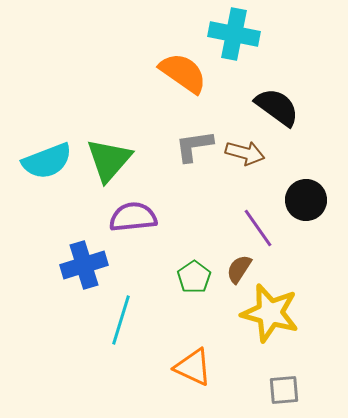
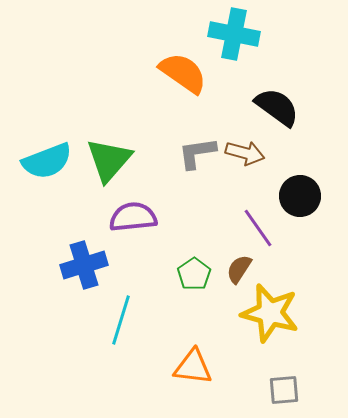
gray L-shape: moved 3 px right, 7 px down
black circle: moved 6 px left, 4 px up
green pentagon: moved 3 px up
orange triangle: rotated 18 degrees counterclockwise
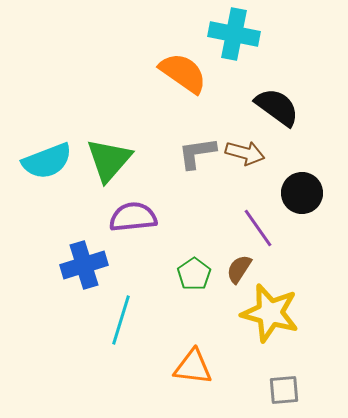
black circle: moved 2 px right, 3 px up
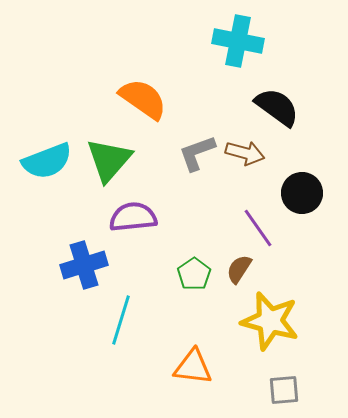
cyan cross: moved 4 px right, 7 px down
orange semicircle: moved 40 px left, 26 px down
gray L-shape: rotated 12 degrees counterclockwise
yellow star: moved 8 px down
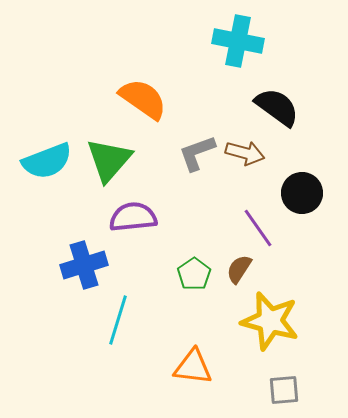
cyan line: moved 3 px left
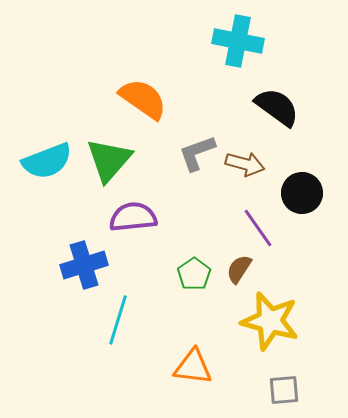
brown arrow: moved 11 px down
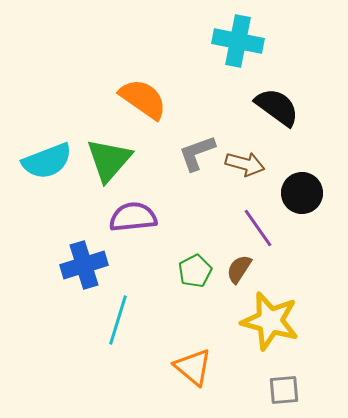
green pentagon: moved 1 px right, 3 px up; rotated 8 degrees clockwise
orange triangle: rotated 33 degrees clockwise
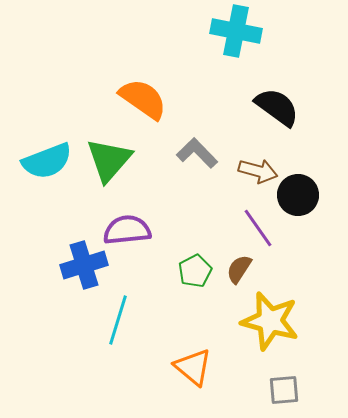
cyan cross: moved 2 px left, 10 px up
gray L-shape: rotated 66 degrees clockwise
brown arrow: moved 13 px right, 7 px down
black circle: moved 4 px left, 2 px down
purple semicircle: moved 6 px left, 13 px down
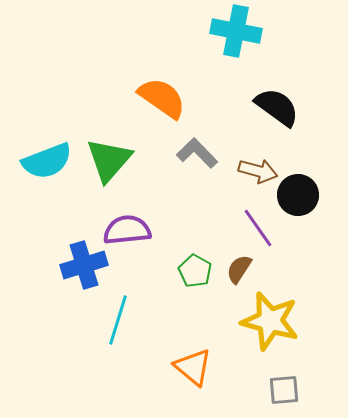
orange semicircle: moved 19 px right, 1 px up
green pentagon: rotated 16 degrees counterclockwise
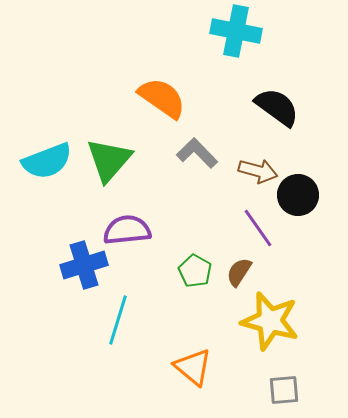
brown semicircle: moved 3 px down
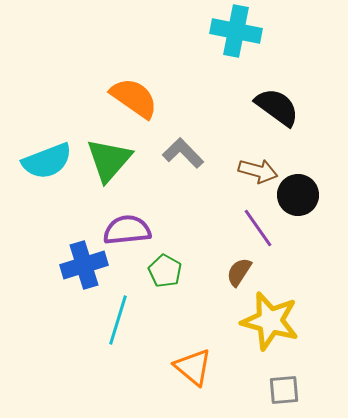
orange semicircle: moved 28 px left
gray L-shape: moved 14 px left
green pentagon: moved 30 px left
